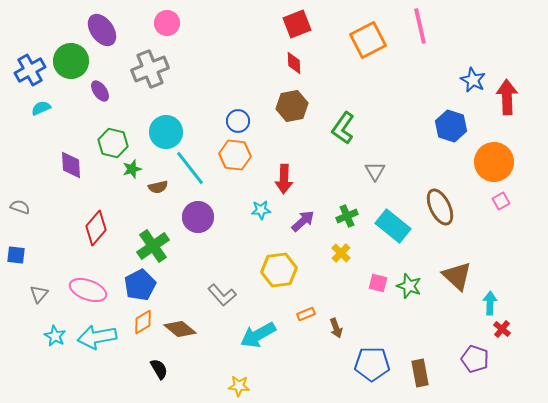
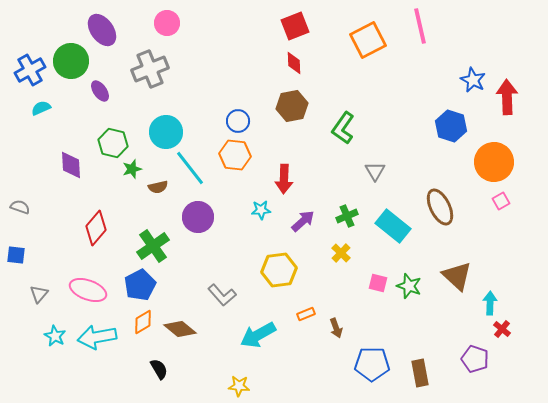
red square at (297, 24): moved 2 px left, 2 px down
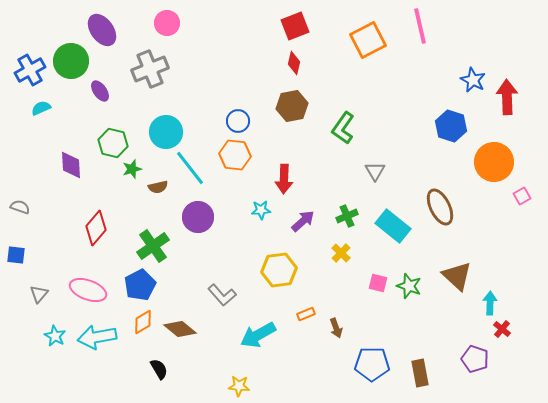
red diamond at (294, 63): rotated 15 degrees clockwise
pink square at (501, 201): moved 21 px right, 5 px up
